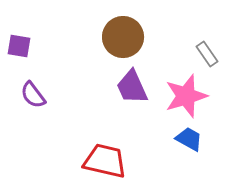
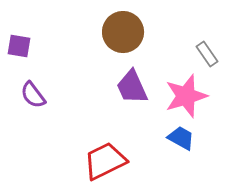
brown circle: moved 5 px up
blue trapezoid: moved 8 px left, 1 px up
red trapezoid: rotated 39 degrees counterclockwise
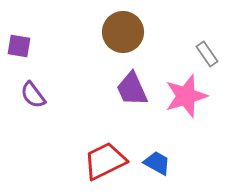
purple trapezoid: moved 2 px down
blue trapezoid: moved 24 px left, 25 px down
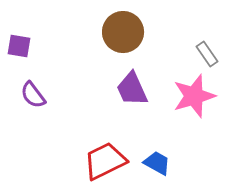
pink star: moved 8 px right
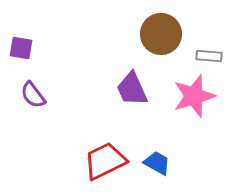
brown circle: moved 38 px right, 2 px down
purple square: moved 2 px right, 2 px down
gray rectangle: moved 2 px right, 2 px down; rotated 50 degrees counterclockwise
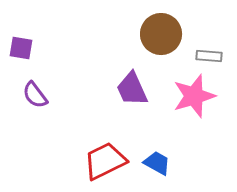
purple semicircle: moved 2 px right
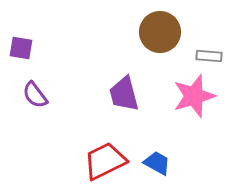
brown circle: moved 1 px left, 2 px up
purple trapezoid: moved 8 px left, 5 px down; rotated 9 degrees clockwise
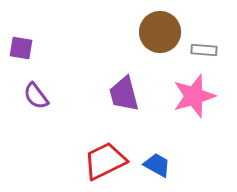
gray rectangle: moved 5 px left, 6 px up
purple semicircle: moved 1 px right, 1 px down
blue trapezoid: moved 2 px down
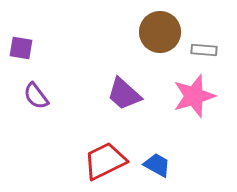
purple trapezoid: rotated 33 degrees counterclockwise
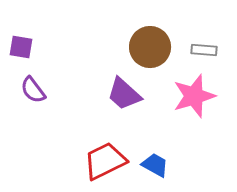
brown circle: moved 10 px left, 15 px down
purple square: moved 1 px up
purple semicircle: moved 3 px left, 6 px up
blue trapezoid: moved 2 px left
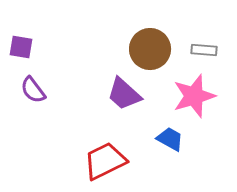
brown circle: moved 2 px down
blue trapezoid: moved 15 px right, 26 px up
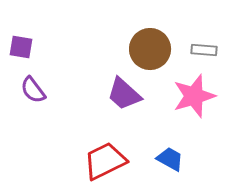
blue trapezoid: moved 20 px down
